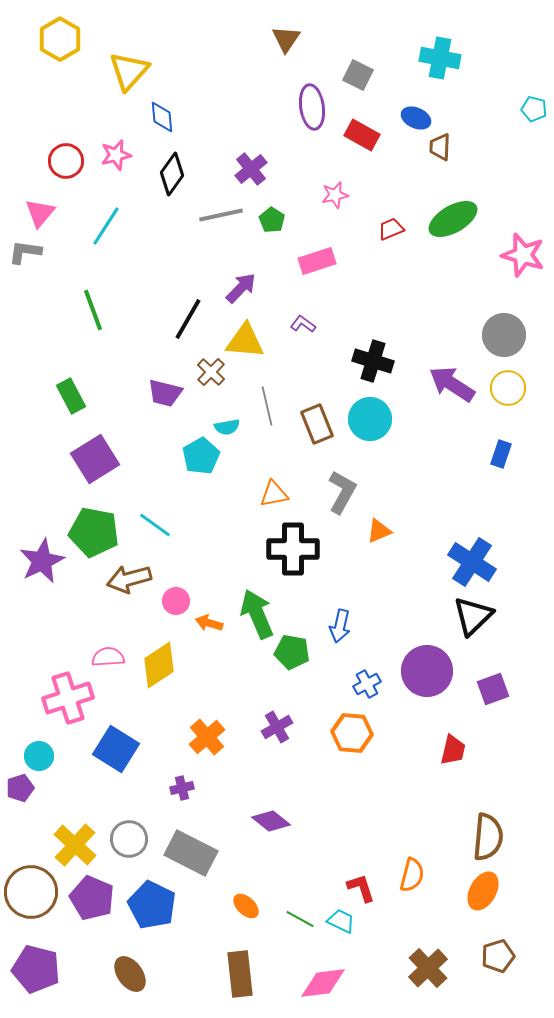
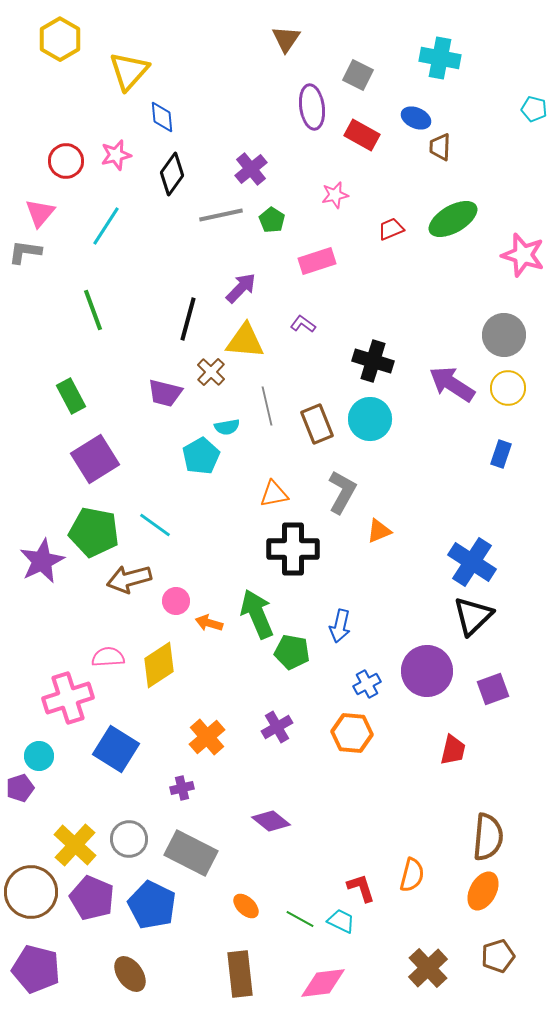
black line at (188, 319): rotated 15 degrees counterclockwise
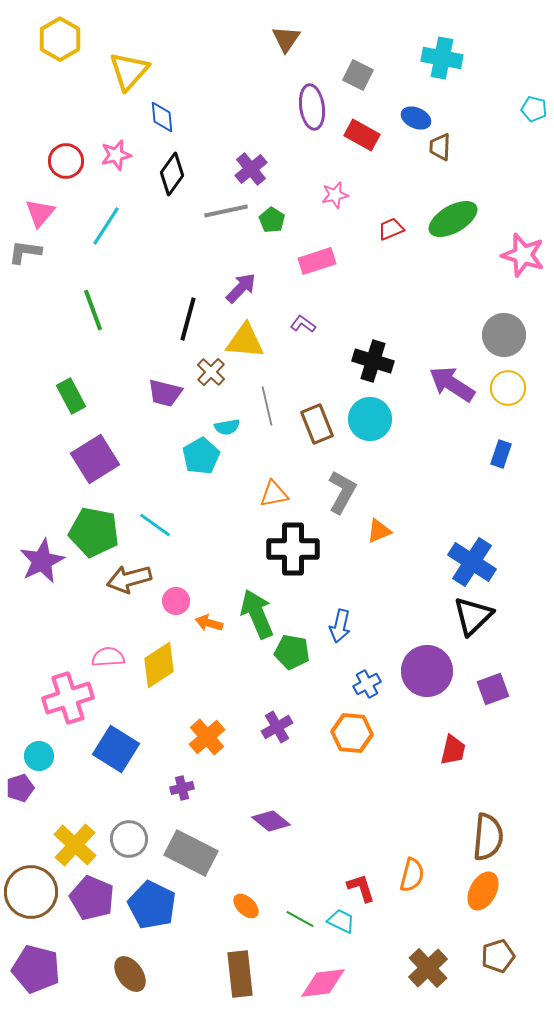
cyan cross at (440, 58): moved 2 px right
gray line at (221, 215): moved 5 px right, 4 px up
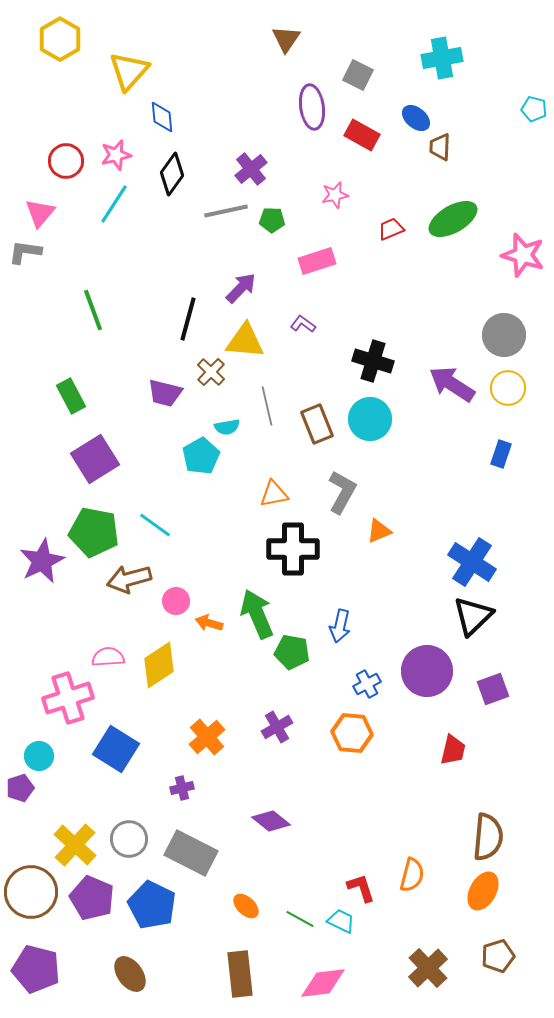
cyan cross at (442, 58): rotated 21 degrees counterclockwise
blue ellipse at (416, 118): rotated 16 degrees clockwise
green pentagon at (272, 220): rotated 30 degrees counterclockwise
cyan line at (106, 226): moved 8 px right, 22 px up
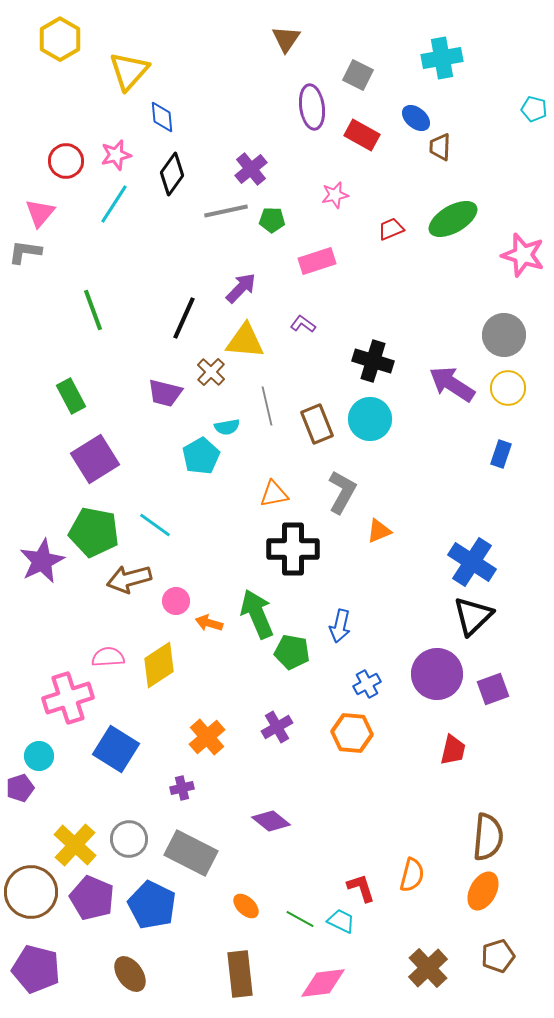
black line at (188, 319): moved 4 px left, 1 px up; rotated 9 degrees clockwise
purple circle at (427, 671): moved 10 px right, 3 px down
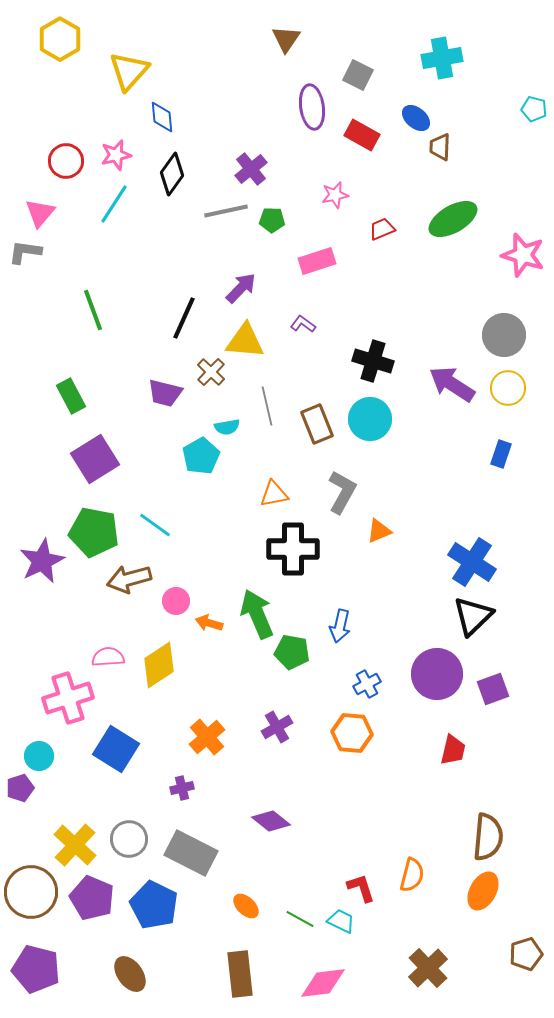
red trapezoid at (391, 229): moved 9 px left
blue pentagon at (152, 905): moved 2 px right
brown pentagon at (498, 956): moved 28 px right, 2 px up
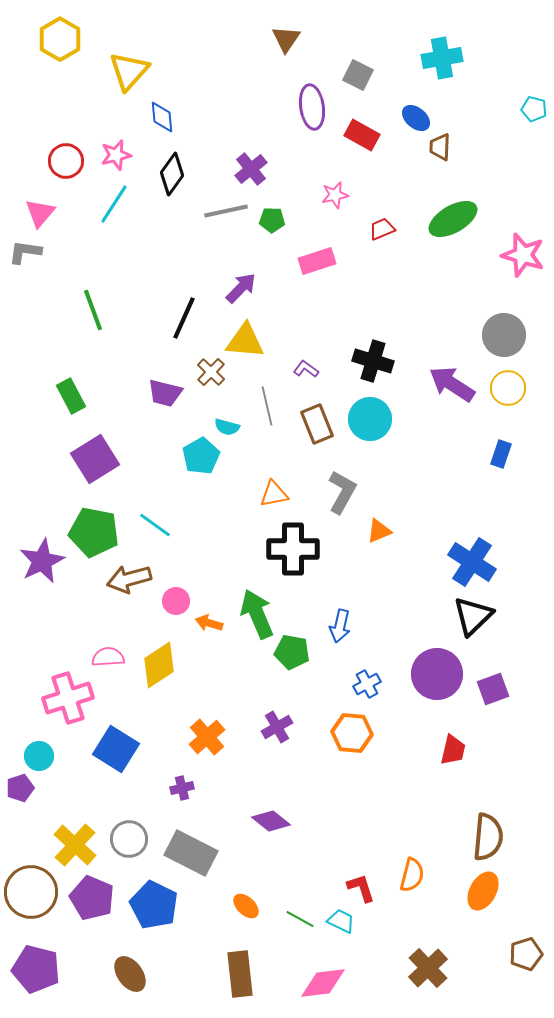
purple L-shape at (303, 324): moved 3 px right, 45 px down
cyan semicircle at (227, 427): rotated 25 degrees clockwise
